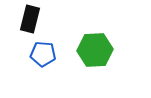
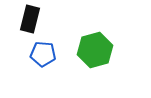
green hexagon: rotated 12 degrees counterclockwise
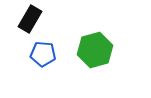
black rectangle: rotated 16 degrees clockwise
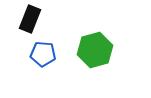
black rectangle: rotated 8 degrees counterclockwise
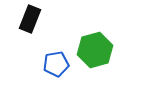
blue pentagon: moved 13 px right, 10 px down; rotated 15 degrees counterclockwise
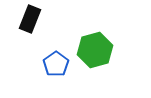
blue pentagon: rotated 25 degrees counterclockwise
